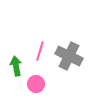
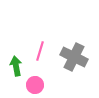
gray cross: moved 5 px right, 1 px down
pink circle: moved 1 px left, 1 px down
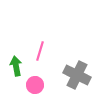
gray cross: moved 3 px right, 18 px down
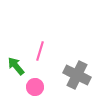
green arrow: rotated 30 degrees counterclockwise
pink circle: moved 2 px down
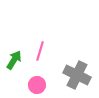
green arrow: moved 2 px left, 6 px up; rotated 72 degrees clockwise
pink circle: moved 2 px right, 2 px up
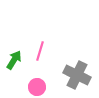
pink circle: moved 2 px down
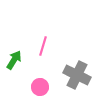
pink line: moved 3 px right, 5 px up
pink circle: moved 3 px right
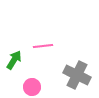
pink line: rotated 66 degrees clockwise
pink circle: moved 8 px left
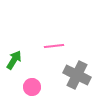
pink line: moved 11 px right
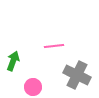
green arrow: moved 1 px left, 1 px down; rotated 12 degrees counterclockwise
pink circle: moved 1 px right
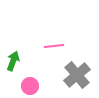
gray cross: rotated 24 degrees clockwise
pink circle: moved 3 px left, 1 px up
